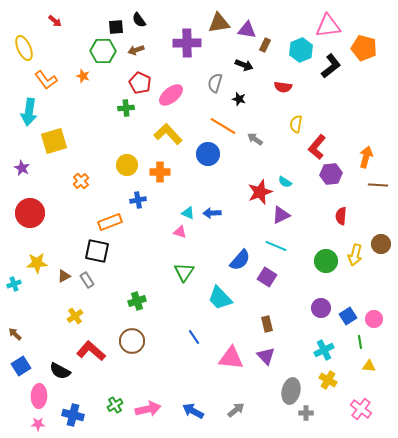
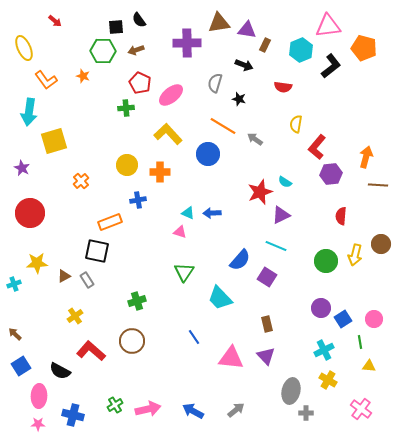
blue square at (348, 316): moved 5 px left, 3 px down
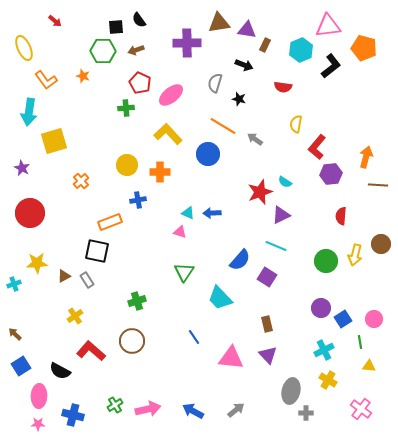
purple triangle at (266, 356): moved 2 px right, 1 px up
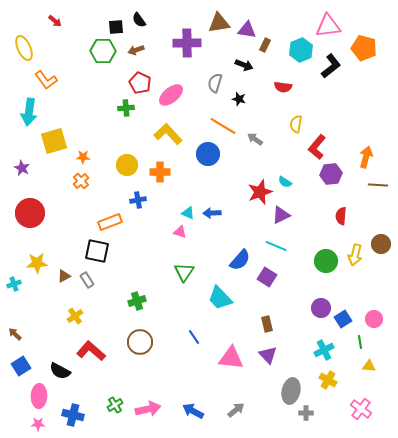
orange star at (83, 76): moved 81 px down; rotated 16 degrees counterclockwise
brown circle at (132, 341): moved 8 px right, 1 px down
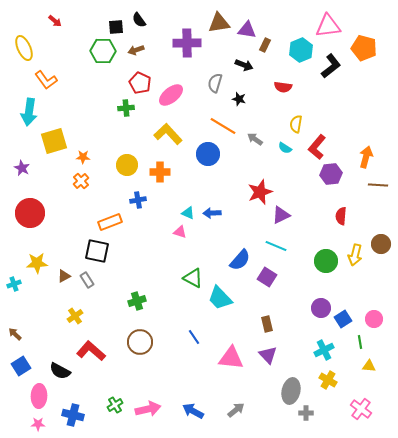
cyan semicircle at (285, 182): moved 34 px up
green triangle at (184, 272): moved 9 px right, 6 px down; rotated 35 degrees counterclockwise
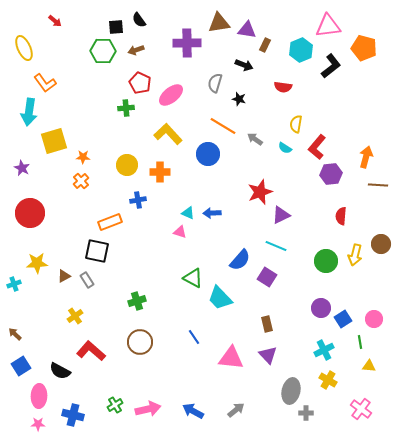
orange L-shape at (46, 80): moved 1 px left, 3 px down
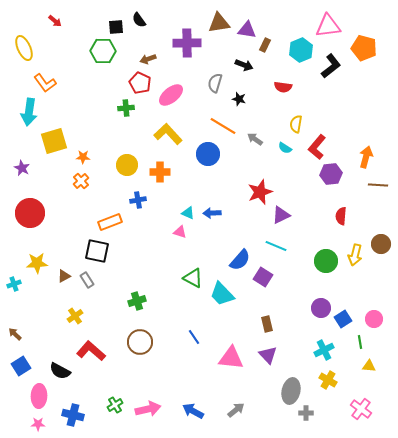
brown arrow at (136, 50): moved 12 px right, 9 px down
purple square at (267, 277): moved 4 px left
cyan trapezoid at (220, 298): moved 2 px right, 4 px up
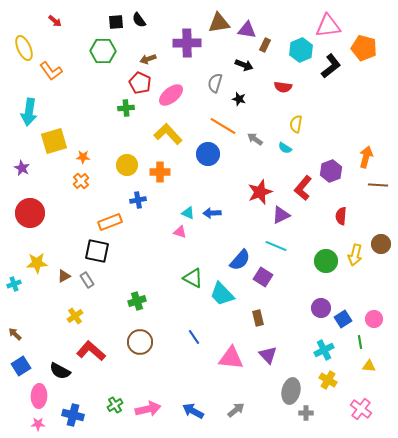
black square at (116, 27): moved 5 px up
orange L-shape at (45, 83): moved 6 px right, 12 px up
red L-shape at (317, 147): moved 14 px left, 41 px down
purple hexagon at (331, 174): moved 3 px up; rotated 15 degrees counterclockwise
brown rectangle at (267, 324): moved 9 px left, 6 px up
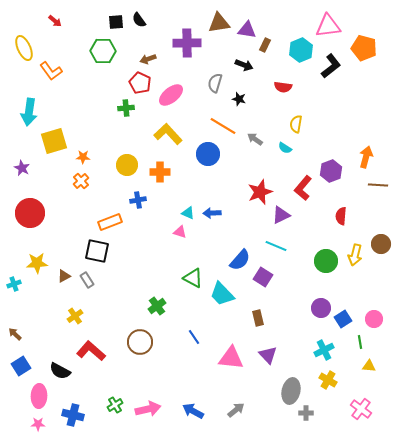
green cross at (137, 301): moved 20 px right, 5 px down; rotated 18 degrees counterclockwise
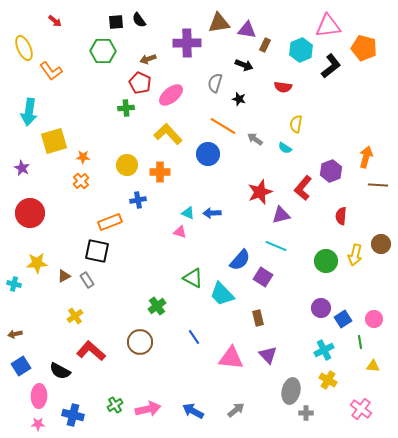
purple triangle at (281, 215): rotated 12 degrees clockwise
cyan cross at (14, 284): rotated 32 degrees clockwise
brown arrow at (15, 334): rotated 56 degrees counterclockwise
yellow triangle at (369, 366): moved 4 px right
